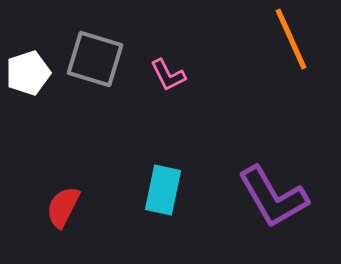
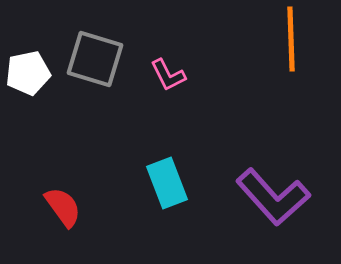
orange line: rotated 22 degrees clockwise
white pentagon: rotated 6 degrees clockwise
cyan rectangle: moved 4 px right, 7 px up; rotated 33 degrees counterclockwise
purple L-shape: rotated 12 degrees counterclockwise
red semicircle: rotated 117 degrees clockwise
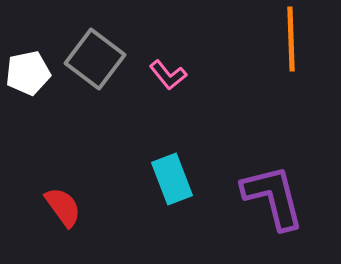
gray square: rotated 20 degrees clockwise
pink L-shape: rotated 12 degrees counterclockwise
cyan rectangle: moved 5 px right, 4 px up
purple L-shape: rotated 152 degrees counterclockwise
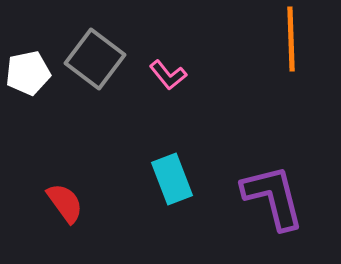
red semicircle: moved 2 px right, 4 px up
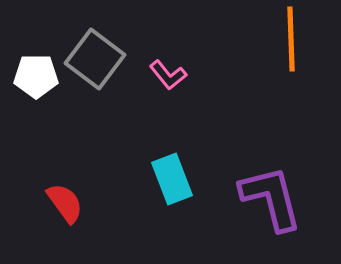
white pentagon: moved 8 px right, 3 px down; rotated 12 degrees clockwise
purple L-shape: moved 2 px left, 1 px down
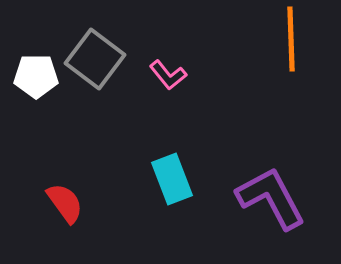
purple L-shape: rotated 14 degrees counterclockwise
